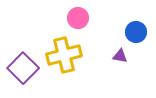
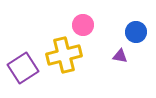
pink circle: moved 5 px right, 7 px down
purple square: rotated 12 degrees clockwise
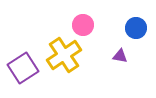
blue circle: moved 4 px up
yellow cross: rotated 20 degrees counterclockwise
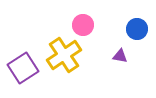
blue circle: moved 1 px right, 1 px down
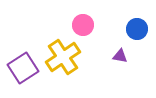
yellow cross: moved 1 px left, 2 px down
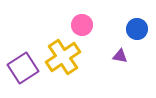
pink circle: moved 1 px left
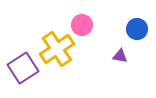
yellow cross: moved 6 px left, 8 px up
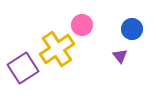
blue circle: moved 5 px left
purple triangle: rotated 42 degrees clockwise
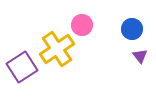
purple triangle: moved 20 px right
purple square: moved 1 px left, 1 px up
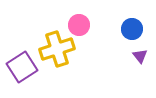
pink circle: moved 3 px left
yellow cross: rotated 16 degrees clockwise
